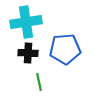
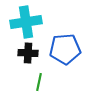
green line: rotated 24 degrees clockwise
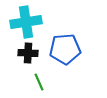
green line: rotated 36 degrees counterclockwise
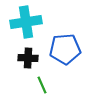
black cross: moved 5 px down
green line: moved 3 px right, 3 px down
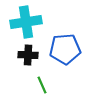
black cross: moved 3 px up
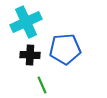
cyan cross: rotated 16 degrees counterclockwise
black cross: moved 2 px right
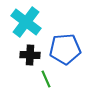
cyan cross: rotated 28 degrees counterclockwise
green line: moved 4 px right, 6 px up
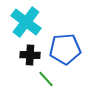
green line: rotated 18 degrees counterclockwise
